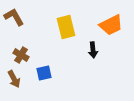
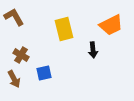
yellow rectangle: moved 2 px left, 2 px down
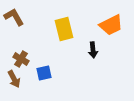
brown cross: moved 4 px down
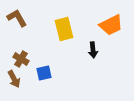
brown L-shape: moved 3 px right, 1 px down
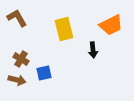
brown arrow: moved 3 px right, 1 px down; rotated 48 degrees counterclockwise
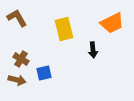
orange trapezoid: moved 1 px right, 2 px up
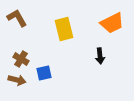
black arrow: moved 7 px right, 6 px down
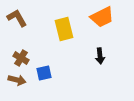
orange trapezoid: moved 10 px left, 6 px up
brown cross: moved 1 px up
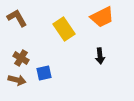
yellow rectangle: rotated 20 degrees counterclockwise
